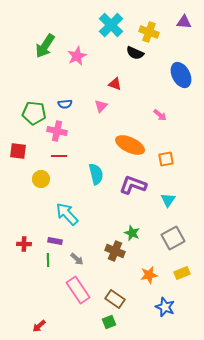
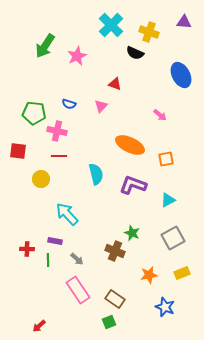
blue semicircle: moved 4 px right; rotated 24 degrees clockwise
cyan triangle: rotated 28 degrees clockwise
red cross: moved 3 px right, 5 px down
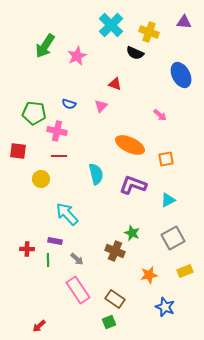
yellow rectangle: moved 3 px right, 2 px up
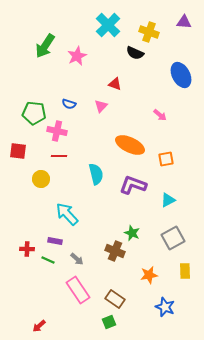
cyan cross: moved 3 px left
green line: rotated 64 degrees counterclockwise
yellow rectangle: rotated 70 degrees counterclockwise
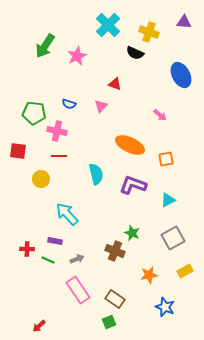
gray arrow: rotated 64 degrees counterclockwise
yellow rectangle: rotated 63 degrees clockwise
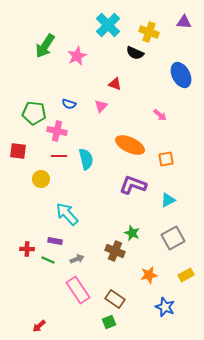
cyan semicircle: moved 10 px left, 15 px up
yellow rectangle: moved 1 px right, 4 px down
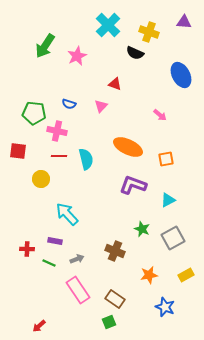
orange ellipse: moved 2 px left, 2 px down
green star: moved 10 px right, 4 px up
green line: moved 1 px right, 3 px down
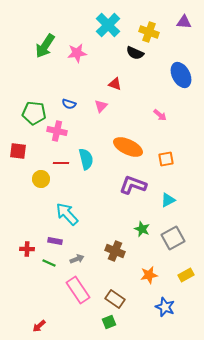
pink star: moved 3 px up; rotated 18 degrees clockwise
red line: moved 2 px right, 7 px down
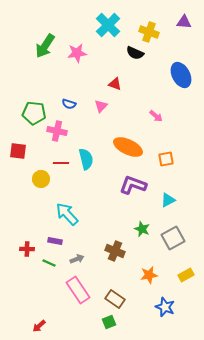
pink arrow: moved 4 px left, 1 px down
